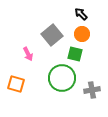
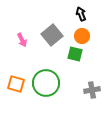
black arrow: rotated 24 degrees clockwise
orange circle: moved 2 px down
pink arrow: moved 6 px left, 14 px up
green circle: moved 16 px left, 5 px down
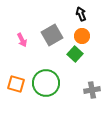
gray square: rotated 10 degrees clockwise
green square: rotated 28 degrees clockwise
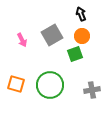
green square: rotated 28 degrees clockwise
green circle: moved 4 px right, 2 px down
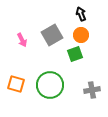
orange circle: moved 1 px left, 1 px up
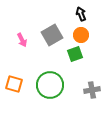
orange square: moved 2 px left
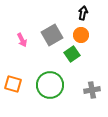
black arrow: moved 2 px right, 1 px up; rotated 32 degrees clockwise
green square: moved 3 px left; rotated 14 degrees counterclockwise
orange square: moved 1 px left
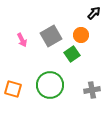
black arrow: moved 11 px right; rotated 32 degrees clockwise
gray square: moved 1 px left, 1 px down
orange square: moved 5 px down
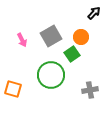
orange circle: moved 2 px down
green circle: moved 1 px right, 10 px up
gray cross: moved 2 px left
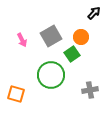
orange square: moved 3 px right, 5 px down
